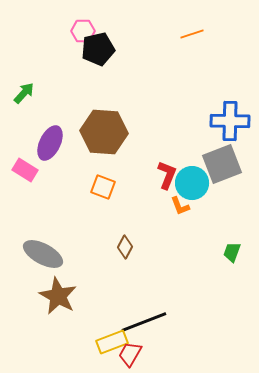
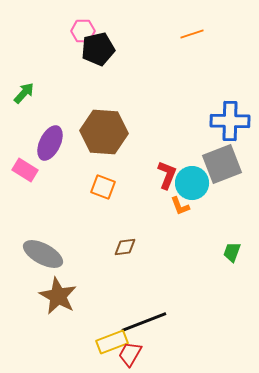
brown diamond: rotated 55 degrees clockwise
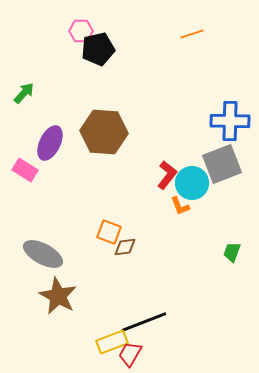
pink hexagon: moved 2 px left
red L-shape: rotated 16 degrees clockwise
orange square: moved 6 px right, 45 px down
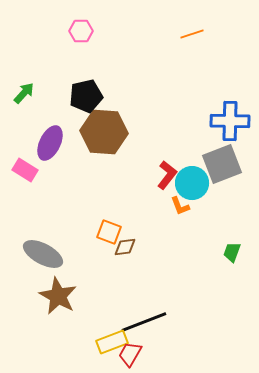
black pentagon: moved 12 px left, 47 px down
